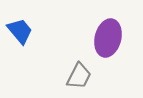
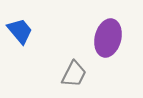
gray trapezoid: moved 5 px left, 2 px up
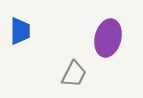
blue trapezoid: rotated 40 degrees clockwise
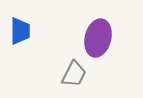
purple ellipse: moved 10 px left
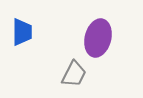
blue trapezoid: moved 2 px right, 1 px down
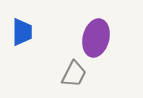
purple ellipse: moved 2 px left
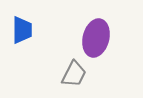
blue trapezoid: moved 2 px up
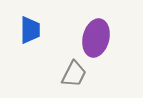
blue trapezoid: moved 8 px right
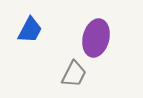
blue trapezoid: rotated 28 degrees clockwise
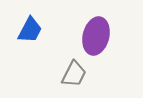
purple ellipse: moved 2 px up
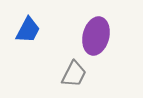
blue trapezoid: moved 2 px left
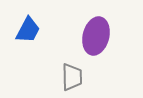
gray trapezoid: moved 2 px left, 3 px down; rotated 28 degrees counterclockwise
